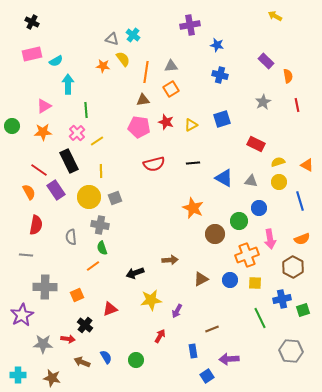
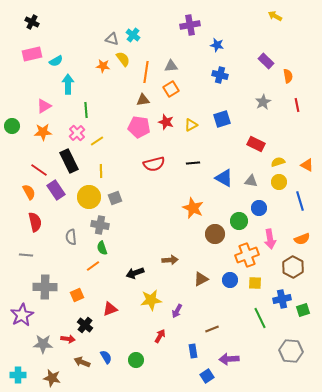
red semicircle at (36, 225): moved 1 px left, 3 px up; rotated 24 degrees counterclockwise
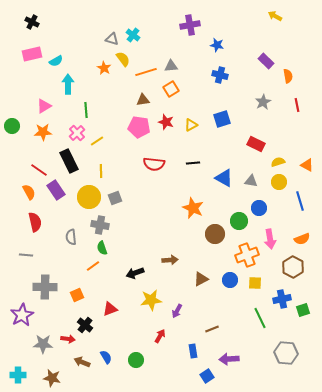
orange star at (103, 66): moved 1 px right, 2 px down; rotated 24 degrees clockwise
orange line at (146, 72): rotated 65 degrees clockwise
red semicircle at (154, 164): rotated 20 degrees clockwise
gray hexagon at (291, 351): moved 5 px left, 2 px down
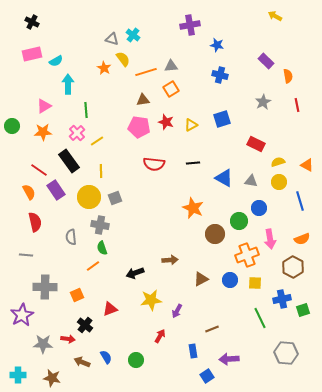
black rectangle at (69, 161): rotated 10 degrees counterclockwise
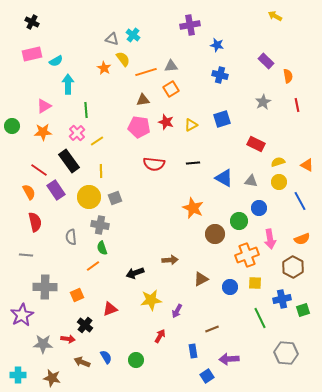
blue line at (300, 201): rotated 12 degrees counterclockwise
blue circle at (230, 280): moved 7 px down
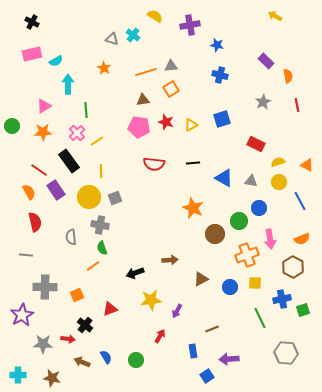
yellow semicircle at (123, 59): moved 32 px right, 43 px up; rotated 21 degrees counterclockwise
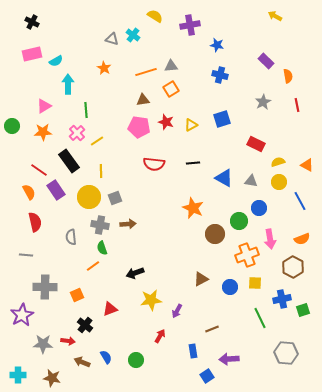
brown arrow at (170, 260): moved 42 px left, 36 px up
red arrow at (68, 339): moved 2 px down
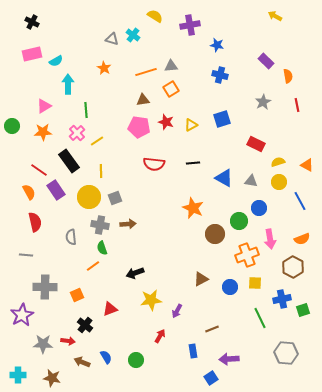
blue square at (207, 376): moved 4 px right, 2 px down
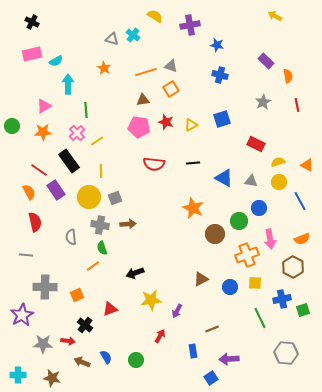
gray triangle at (171, 66): rotated 24 degrees clockwise
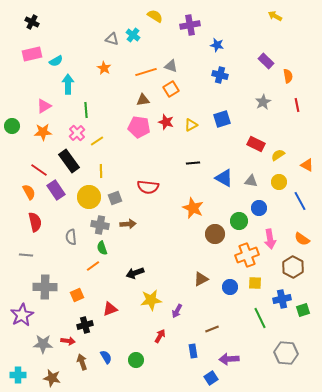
yellow semicircle at (278, 162): moved 7 px up; rotated 16 degrees counterclockwise
red semicircle at (154, 164): moved 6 px left, 23 px down
orange semicircle at (302, 239): rotated 56 degrees clockwise
black cross at (85, 325): rotated 35 degrees clockwise
brown arrow at (82, 362): rotated 49 degrees clockwise
